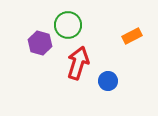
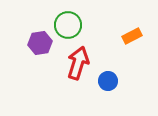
purple hexagon: rotated 25 degrees counterclockwise
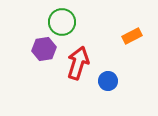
green circle: moved 6 px left, 3 px up
purple hexagon: moved 4 px right, 6 px down
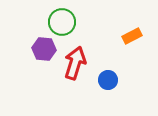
purple hexagon: rotated 15 degrees clockwise
red arrow: moved 3 px left
blue circle: moved 1 px up
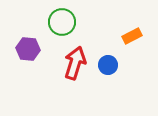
purple hexagon: moved 16 px left
blue circle: moved 15 px up
